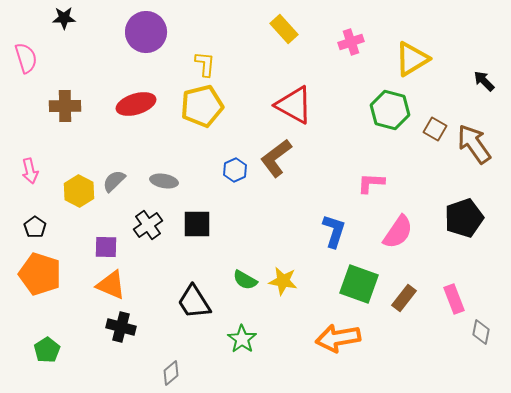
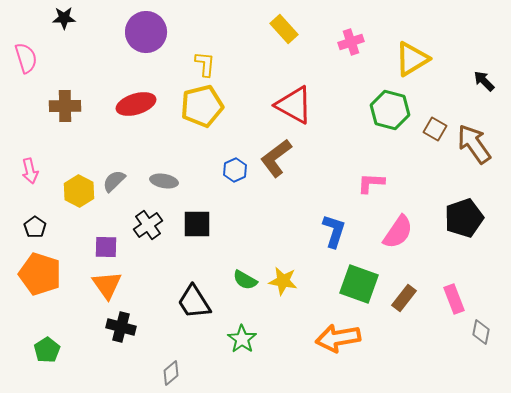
orange triangle at (111, 285): moved 4 px left; rotated 32 degrees clockwise
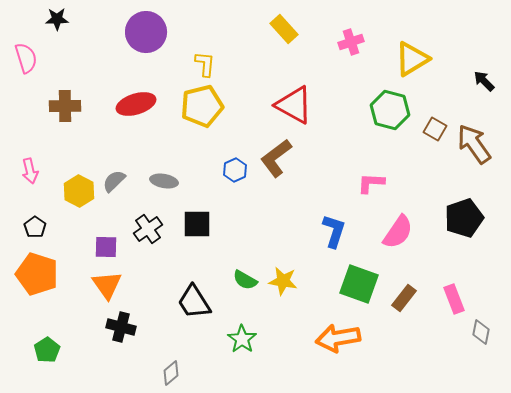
black star at (64, 18): moved 7 px left, 1 px down
black cross at (148, 225): moved 4 px down
orange pentagon at (40, 274): moved 3 px left
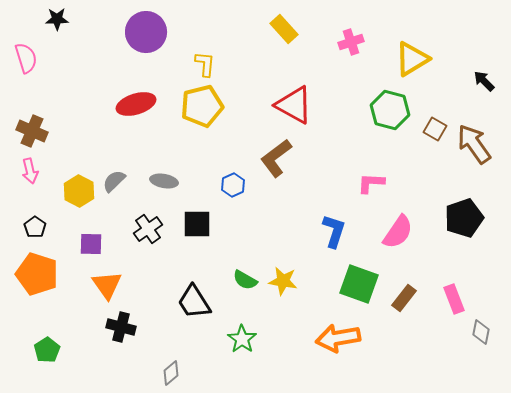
brown cross at (65, 106): moved 33 px left, 25 px down; rotated 24 degrees clockwise
blue hexagon at (235, 170): moved 2 px left, 15 px down
purple square at (106, 247): moved 15 px left, 3 px up
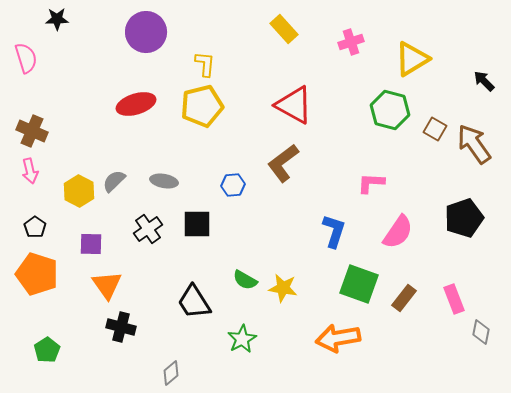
brown L-shape at (276, 158): moved 7 px right, 5 px down
blue hexagon at (233, 185): rotated 20 degrees clockwise
yellow star at (283, 281): moved 7 px down
green star at (242, 339): rotated 8 degrees clockwise
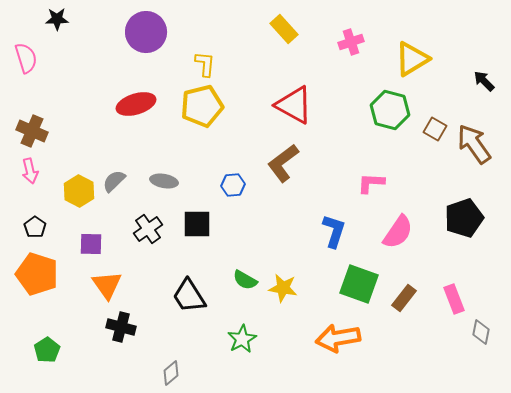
black trapezoid at (194, 302): moved 5 px left, 6 px up
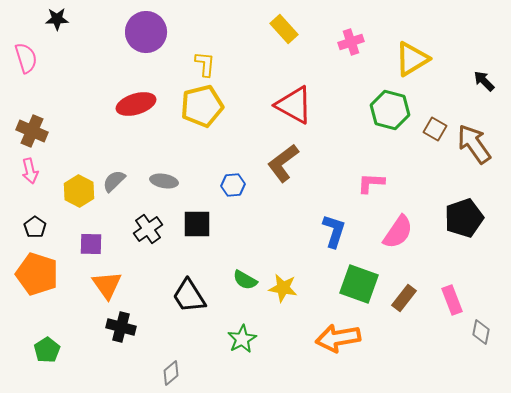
pink rectangle at (454, 299): moved 2 px left, 1 px down
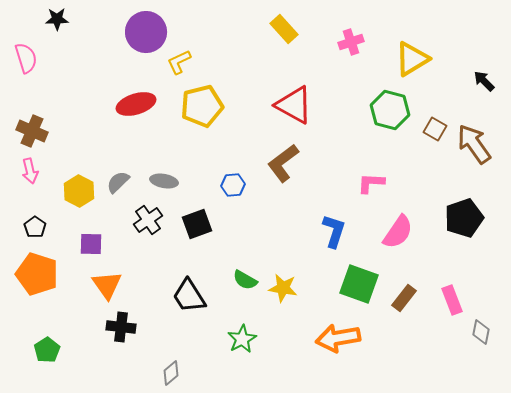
yellow L-shape at (205, 64): moved 26 px left, 2 px up; rotated 120 degrees counterclockwise
gray semicircle at (114, 181): moved 4 px right, 1 px down
black square at (197, 224): rotated 20 degrees counterclockwise
black cross at (148, 229): moved 9 px up
black cross at (121, 327): rotated 8 degrees counterclockwise
